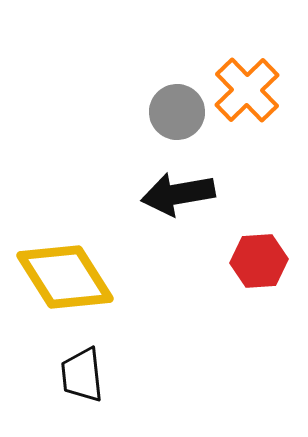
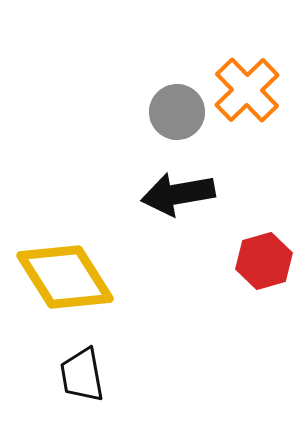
red hexagon: moved 5 px right; rotated 12 degrees counterclockwise
black trapezoid: rotated 4 degrees counterclockwise
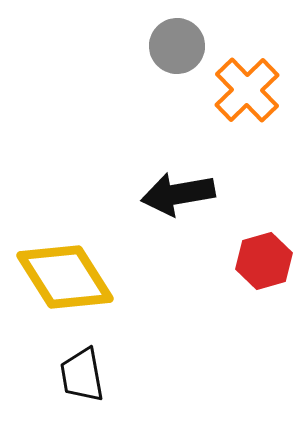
gray circle: moved 66 px up
